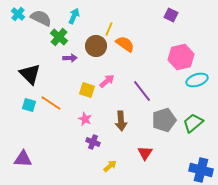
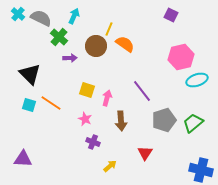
pink arrow: moved 17 px down; rotated 35 degrees counterclockwise
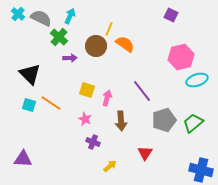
cyan arrow: moved 4 px left
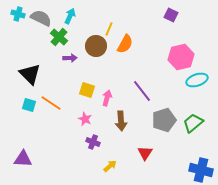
cyan cross: rotated 24 degrees counterclockwise
orange semicircle: rotated 84 degrees clockwise
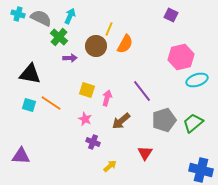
black triangle: rotated 35 degrees counterclockwise
brown arrow: rotated 54 degrees clockwise
purple triangle: moved 2 px left, 3 px up
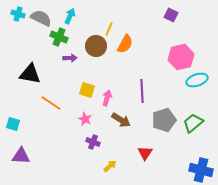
green cross: rotated 18 degrees counterclockwise
purple line: rotated 35 degrees clockwise
cyan square: moved 16 px left, 19 px down
brown arrow: moved 1 px up; rotated 108 degrees counterclockwise
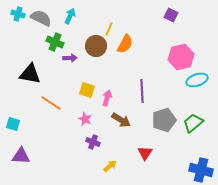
green cross: moved 4 px left, 5 px down
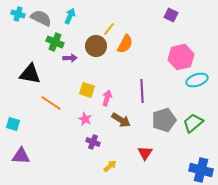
yellow line: rotated 16 degrees clockwise
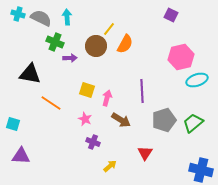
cyan arrow: moved 3 px left, 1 px down; rotated 28 degrees counterclockwise
